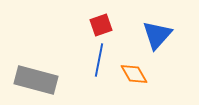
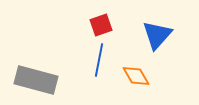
orange diamond: moved 2 px right, 2 px down
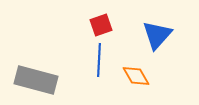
blue line: rotated 8 degrees counterclockwise
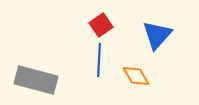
red square: rotated 15 degrees counterclockwise
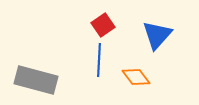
red square: moved 2 px right
orange diamond: moved 1 px down; rotated 8 degrees counterclockwise
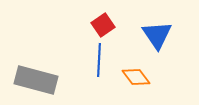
blue triangle: rotated 16 degrees counterclockwise
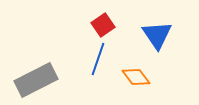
blue line: moved 1 px left, 1 px up; rotated 16 degrees clockwise
gray rectangle: rotated 42 degrees counterclockwise
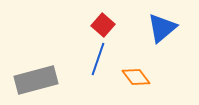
red square: rotated 15 degrees counterclockwise
blue triangle: moved 5 px right, 7 px up; rotated 24 degrees clockwise
gray rectangle: rotated 12 degrees clockwise
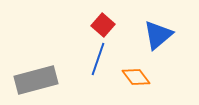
blue triangle: moved 4 px left, 7 px down
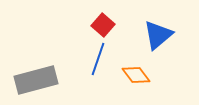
orange diamond: moved 2 px up
